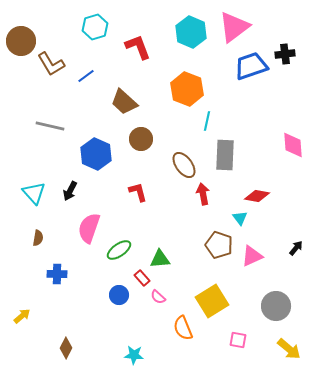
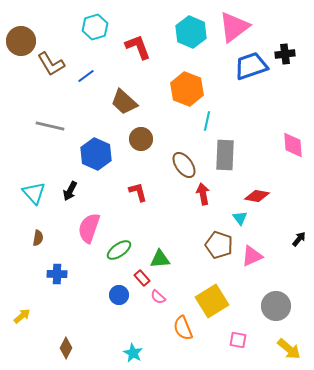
black arrow at (296, 248): moved 3 px right, 9 px up
cyan star at (134, 355): moved 1 px left, 2 px up; rotated 24 degrees clockwise
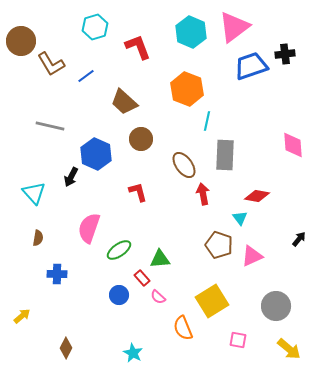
black arrow at (70, 191): moved 1 px right, 14 px up
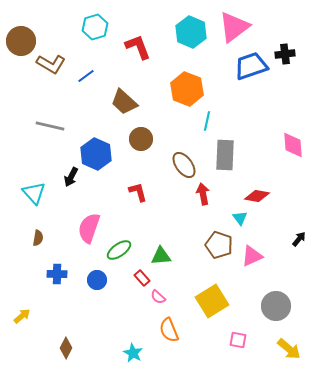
brown L-shape at (51, 64): rotated 28 degrees counterclockwise
green triangle at (160, 259): moved 1 px right, 3 px up
blue circle at (119, 295): moved 22 px left, 15 px up
orange semicircle at (183, 328): moved 14 px left, 2 px down
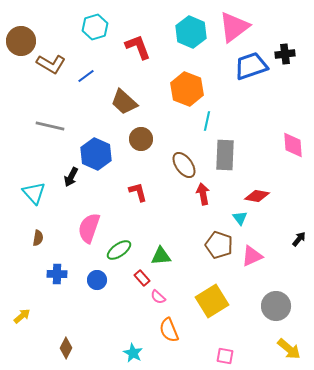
pink square at (238, 340): moved 13 px left, 16 px down
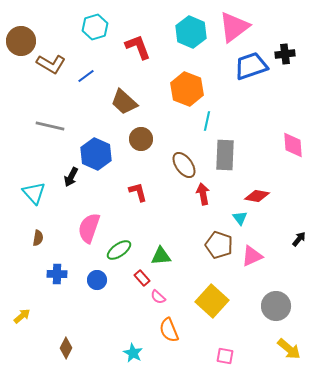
yellow square at (212, 301): rotated 16 degrees counterclockwise
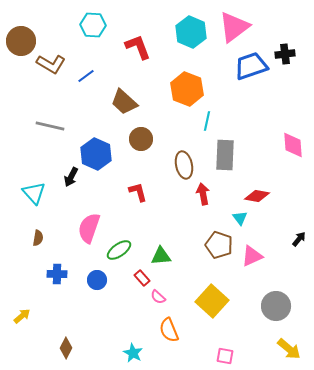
cyan hexagon at (95, 27): moved 2 px left, 2 px up; rotated 20 degrees clockwise
brown ellipse at (184, 165): rotated 24 degrees clockwise
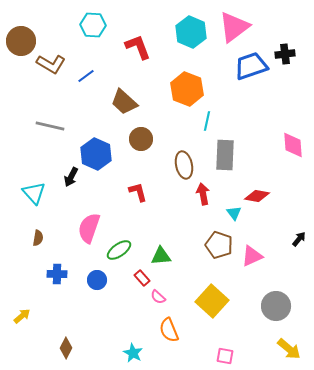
cyan triangle at (240, 218): moved 6 px left, 5 px up
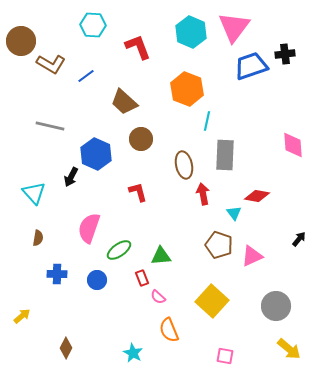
pink triangle at (234, 27): rotated 16 degrees counterclockwise
red rectangle at (142, 278): rotated 21 degrees clockwise
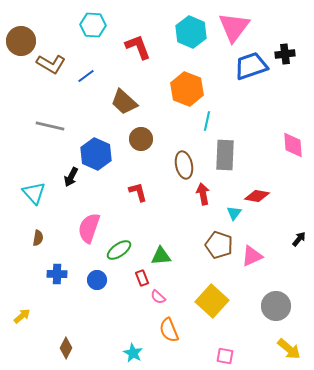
cyan triangle at (234, 213): rotated 14 degrees clockwise
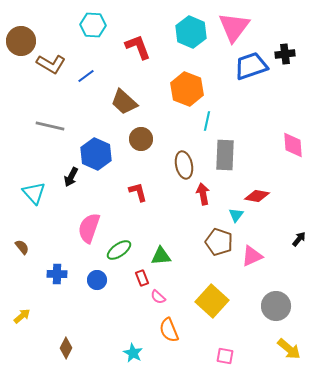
cyan triangle at (234, 213): moved 2 px right, 2 px down
brown semicircle at (38, 238): moved 16 px left, 9 px down; rotated 49 degrees counterclockwise
brown pentagon at (219, 245): moved 3 px up
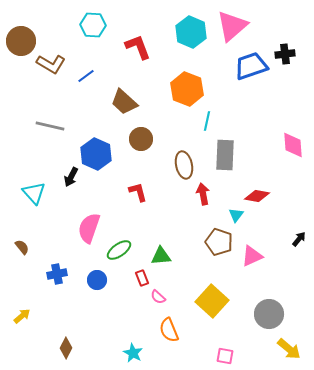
pink triangle at (234, 27): moved 2 px left, 1 px up; rotated 12 degrees clockwise
blue cross at (57, 274): rotated 12 degrees counterclockwise
gray circle at (276, 306): moved 7 px left, 8 px down
